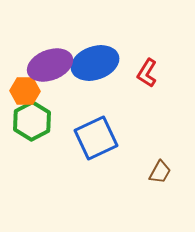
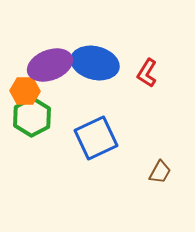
blue ellipse: rotated 33 degrees clockwise
green hexagon: moved 4 px up
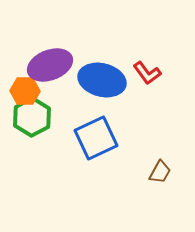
blue ellipse: moved 7 px right, 17 px down
red L-shape: rotated 68 degrees counterclockwise
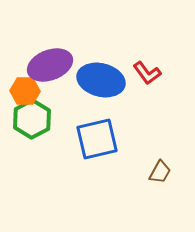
blue ellipse: moved 1 px left
green hexagon: moved 2 px down
blue square: moved 1 px right, 1 px down; rotated 12 degrees clockwise
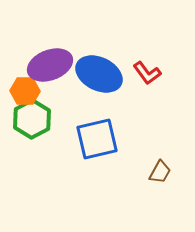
blue ellipse: moved 2 px left, 6 px up; rotated 12 degrees clockwise
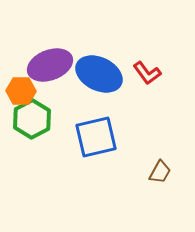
orange hexagon: moved 4 px left
blue square: moved 1 px left, 2 px up
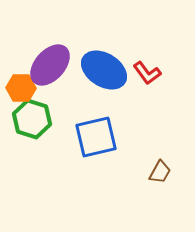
purple ellipse: rotated 27 degrees counterclockwise
blue ellipse: moved 5 px right, 4 px up; rotated 6 degrees clockwise
orange hexagon: moved 3 px up
green hexagon: rotated 15 degrees counterclockwise
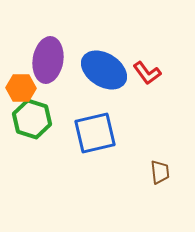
purple ellipse: moved 2 px left, 5 px up; rotated 33 degrees counterclockwise
blue square: moved 1 px left, 4 px up
brown trapezoid: rotated 35 degrees counterclockwise
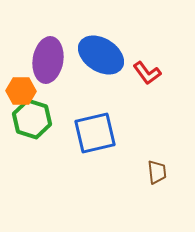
blue ellipse: moved 3 px left, 15 px up
orange hexagon: moved 3 px down
brown trapezoid: moved 3 px left
